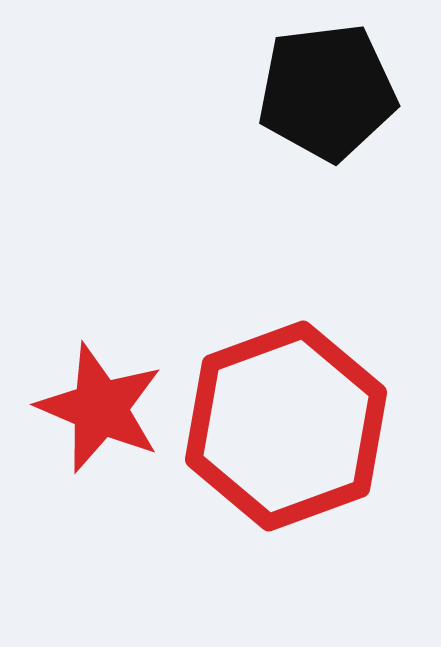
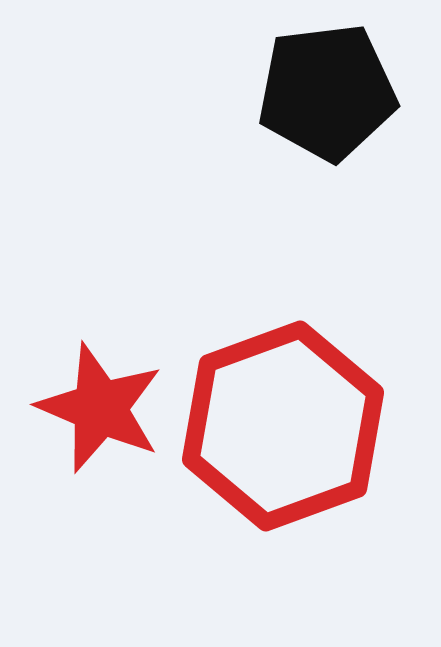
red hexagon: moved 3 px left
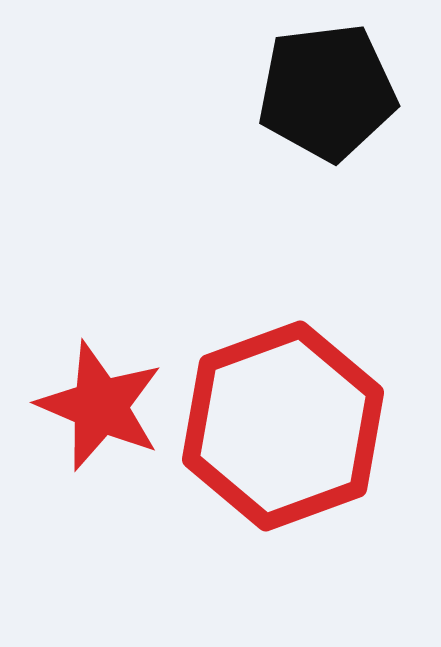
red star: moved 2 px up
